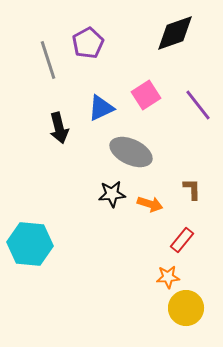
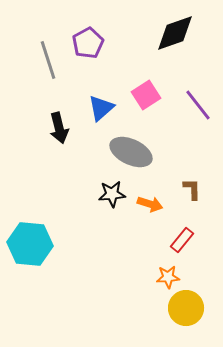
blue triangle: rotated 16 degrees counterclockwise
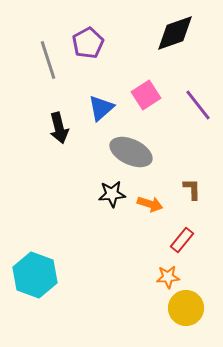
cyan hexagon: moved 5 px right, 31 px down; rotated 15 degrees clockwise
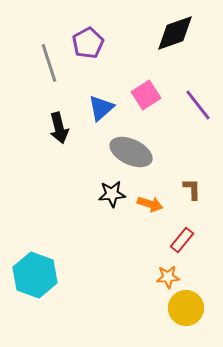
gray line: moved 1 px right, 3 px down
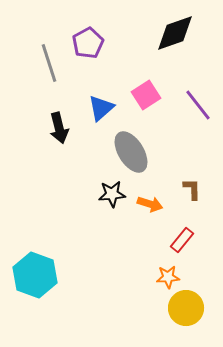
gray ellipse: rotated 33 degrees clockwise
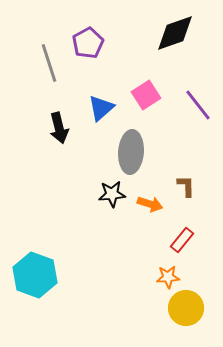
gray ellipse: rotated 36 degrees clockwise
brown L-shape: moved 6 px left, 3 px up
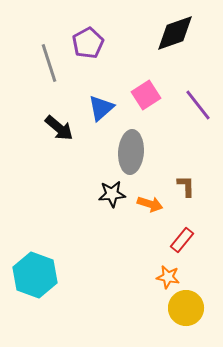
black arrow: rotated 36 degrees counterclockwise
orange star: rotated 15 degrees clockwise
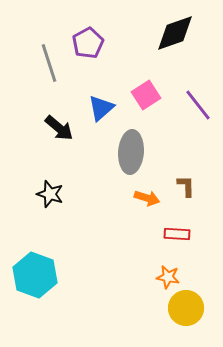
black star: moved 62 px left; rotated 24 degrees clockwise
orange arrow: moved 3 px left, 6 px up
red rectangle: moved 5 px left, 6 px up; rotated 55 degrees clockwise
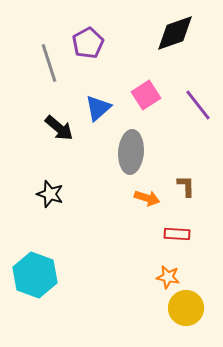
blue triangle: moved 3 px left
